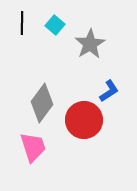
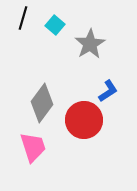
black line: moved 1 px right, 5 px up; rotated 15 degrees clockwise
blue L-shape: moved 1 px left
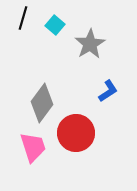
red circle: moved 8 px left, 13 px down
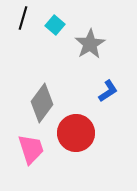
pink trapezoid: moved 2 px left, 2 px down
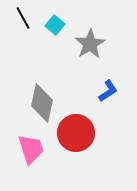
black line: rotated 45 degrees counterclockwise
gray diamond: rotated 24 degrees counterclockwise
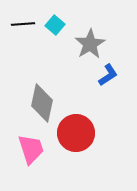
black line: moved 6 px down; rotated 65 degrees counterclockwise
blue L-shape: moved 16 px up
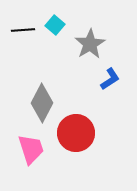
black line: moved 6 px down
blue L-shape: moved 2 px right, 4 px down
gray diamond: rotated 15 degrees clockwise
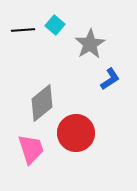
gray diamond: rotated 24 degrees clockwise
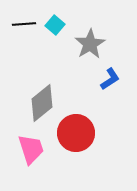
black line: moved 1 px right, 6 px up
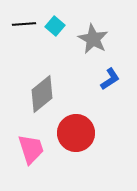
cyan square: moved 1 px down
gray star: moved 3 px right, 5 px up; rotated 12 degrees counterclockwise
gray diamond: moved 9 px up
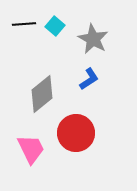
blue L-shape: moved 21 px left
pink trapezoid: rotated 8 degrees counterclockwise
